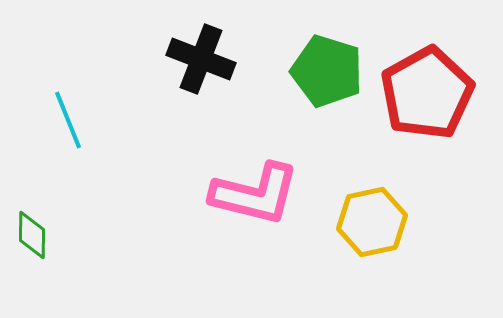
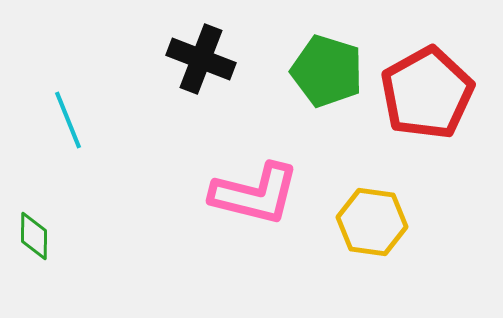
yellow hexagon: rotated 20 degrees clockwise
green diamond: moved 2 px right, 1 px down
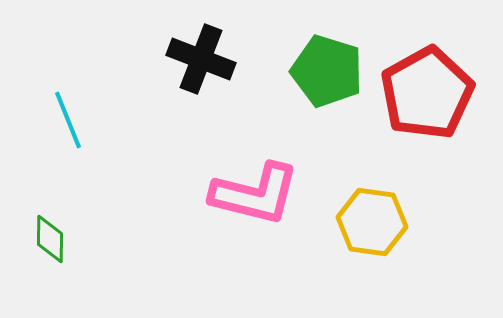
green diamond: moved 16 px right, 3 px down
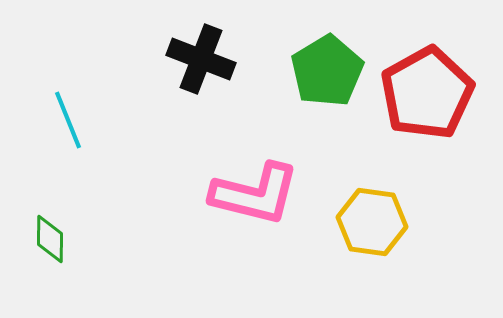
green pentagon: rotated 24 degrees clockwise
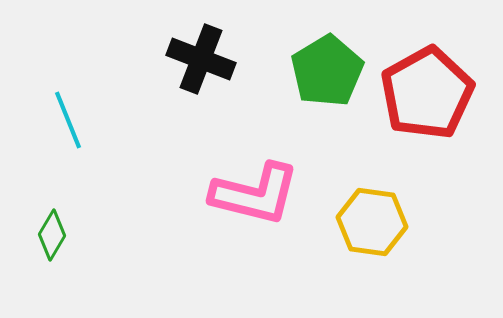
green diamond: moved 2 px right, 4 px up; rotated 30 degrees clockwise
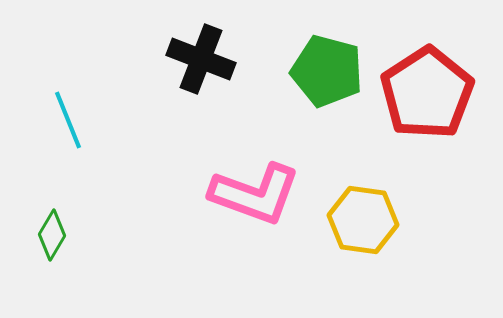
green pentagon: rotated 26 degrees counterclockwise
red pentagon: rotated 4 degrees counterclockwise
pink L-shape: rotated 6 degrees clockwise
yellow hexagon: moved 9 px left, 2 px up
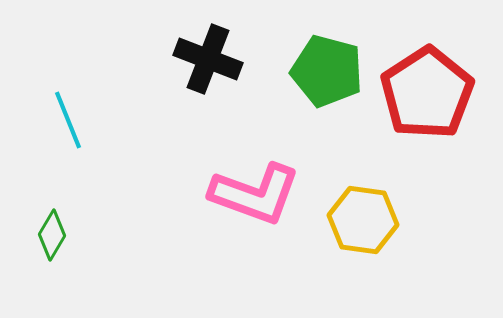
black cross: moved 7 px right
